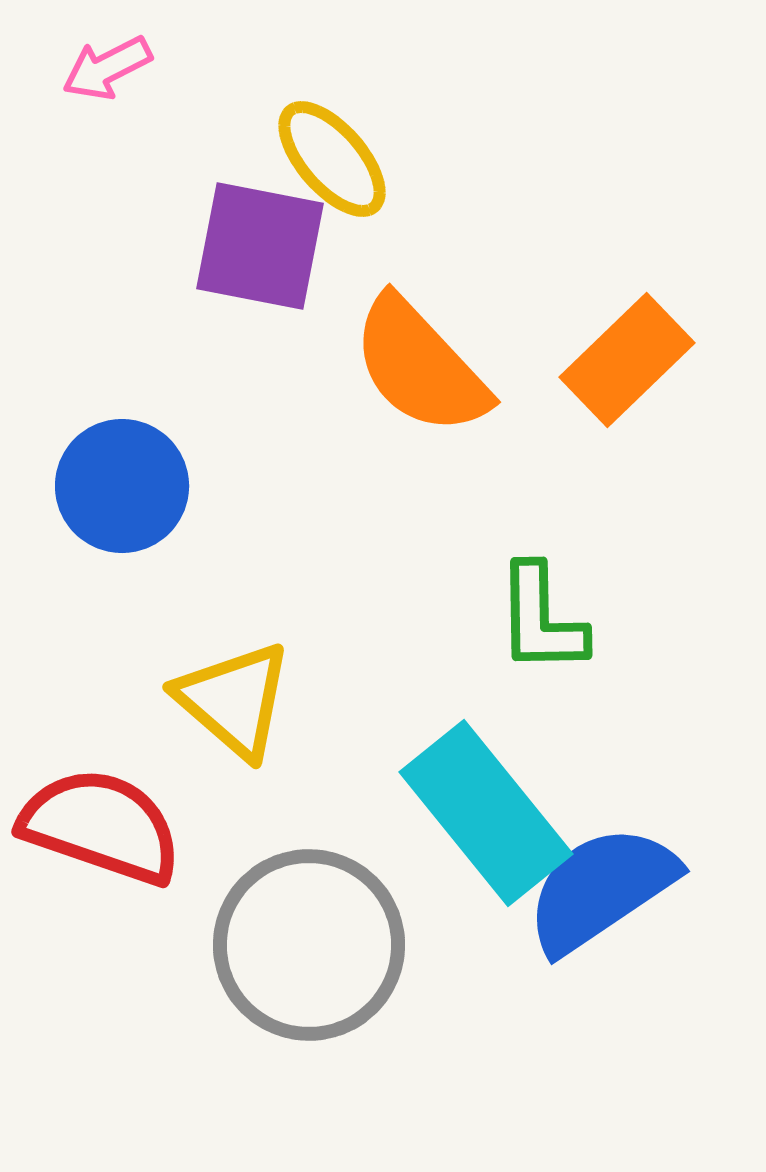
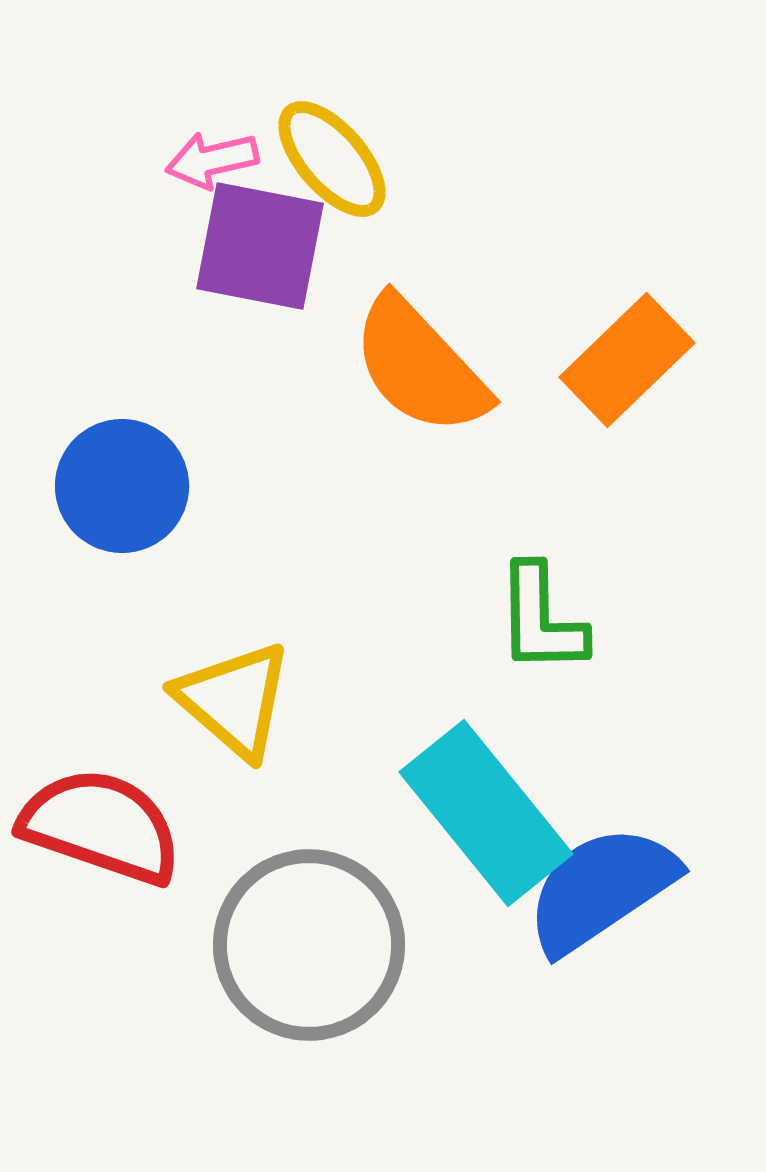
pink arrow: moved 105 px right, 92 px down; rotated 14 degrees clockwise
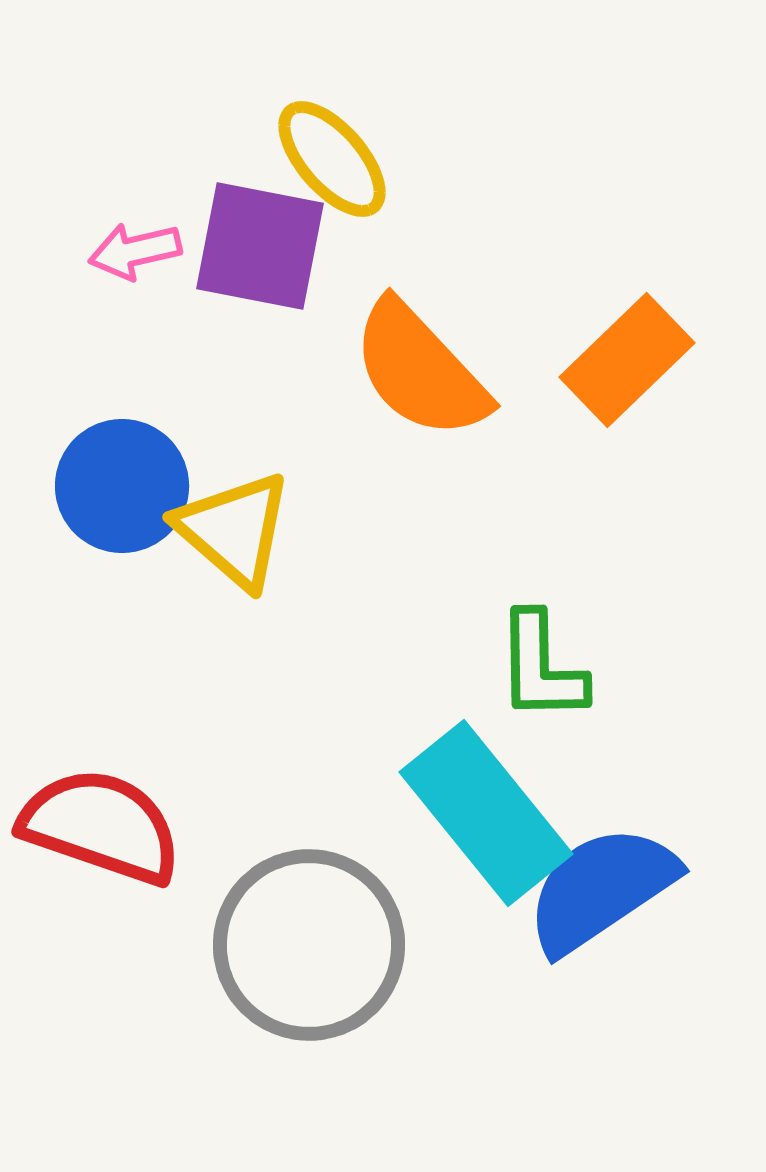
pink arrow: moved 77 px left, 91 px down
orange semicircle: moved 4 px down
green L-shape: moved 48 px down
yellow triangle: moved 170 px up
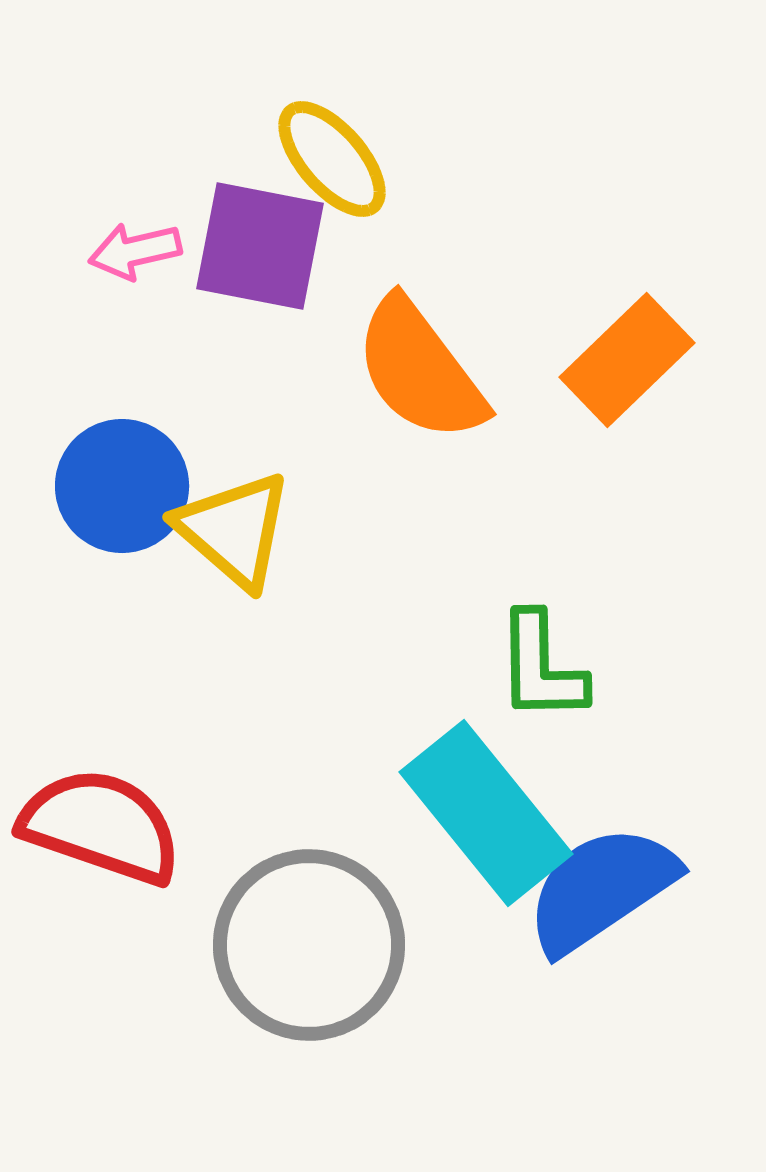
orange semicircle: rotated 6 degrees clockwise
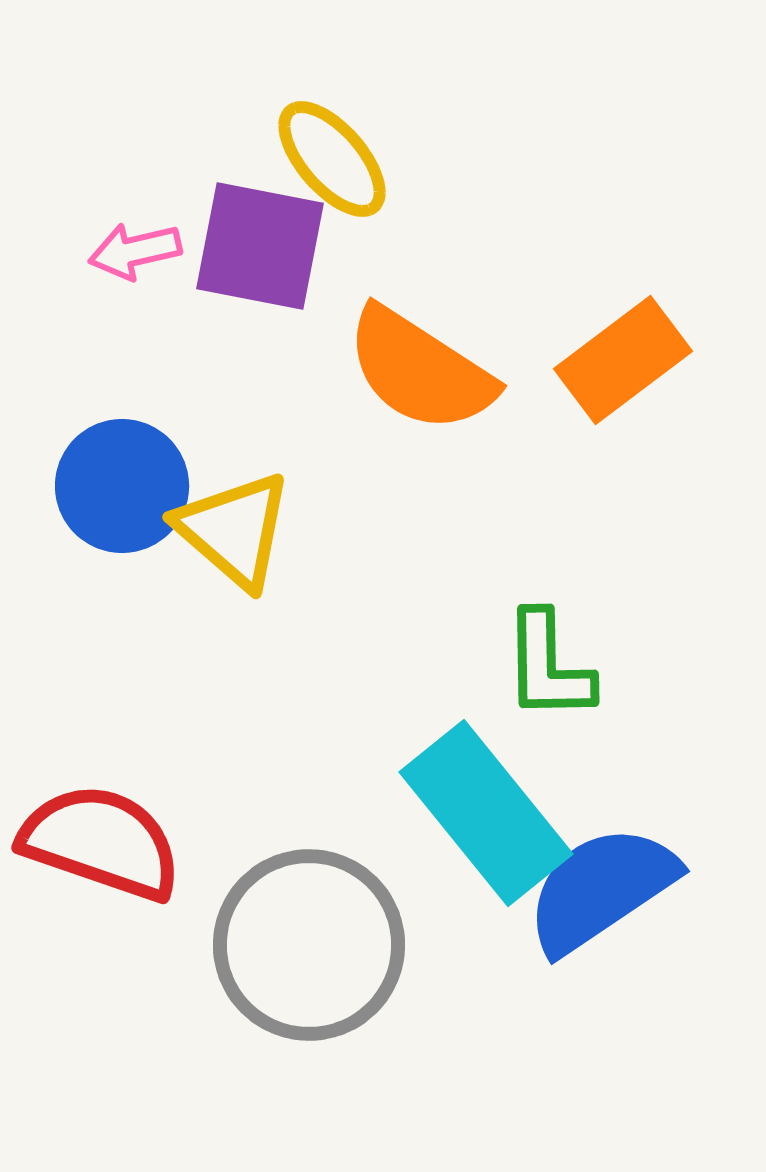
orange rectangle: moved 4 px left; rotated 7 degrees clockwise
orange semicircle: rotated 20 degrees counterclockwise
green L-shape: moved 7 px right, 1 px up
red semicircle: moved 16 px down
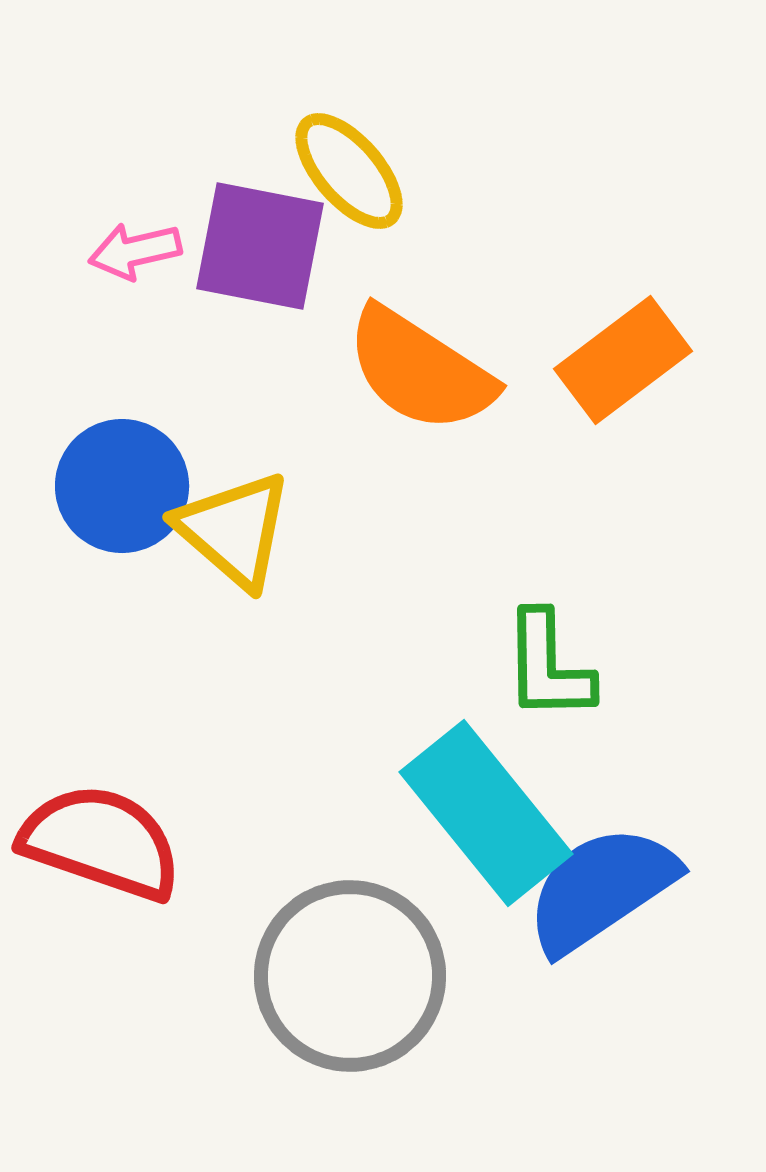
yellow ellipse: moved 17 px right, 12 px down
gray circle: moved 41 px right, 31 px down
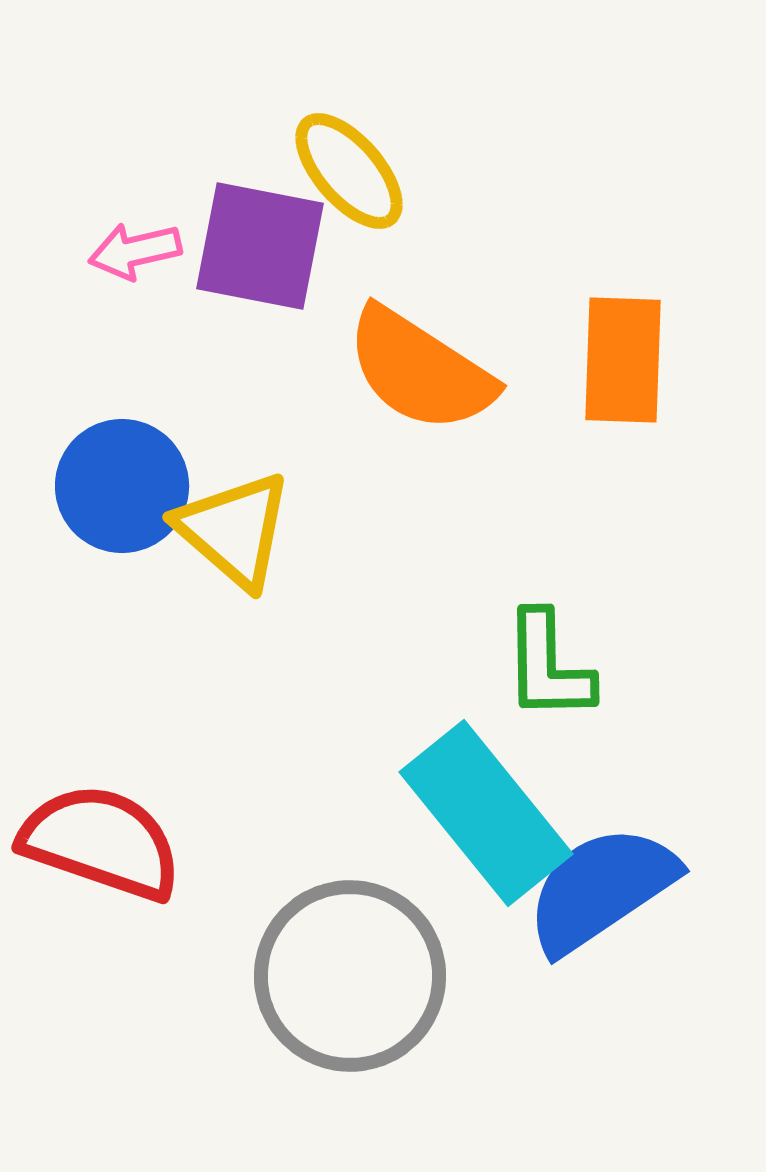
orange rectangle: rotated 51 degrees counterclockwise
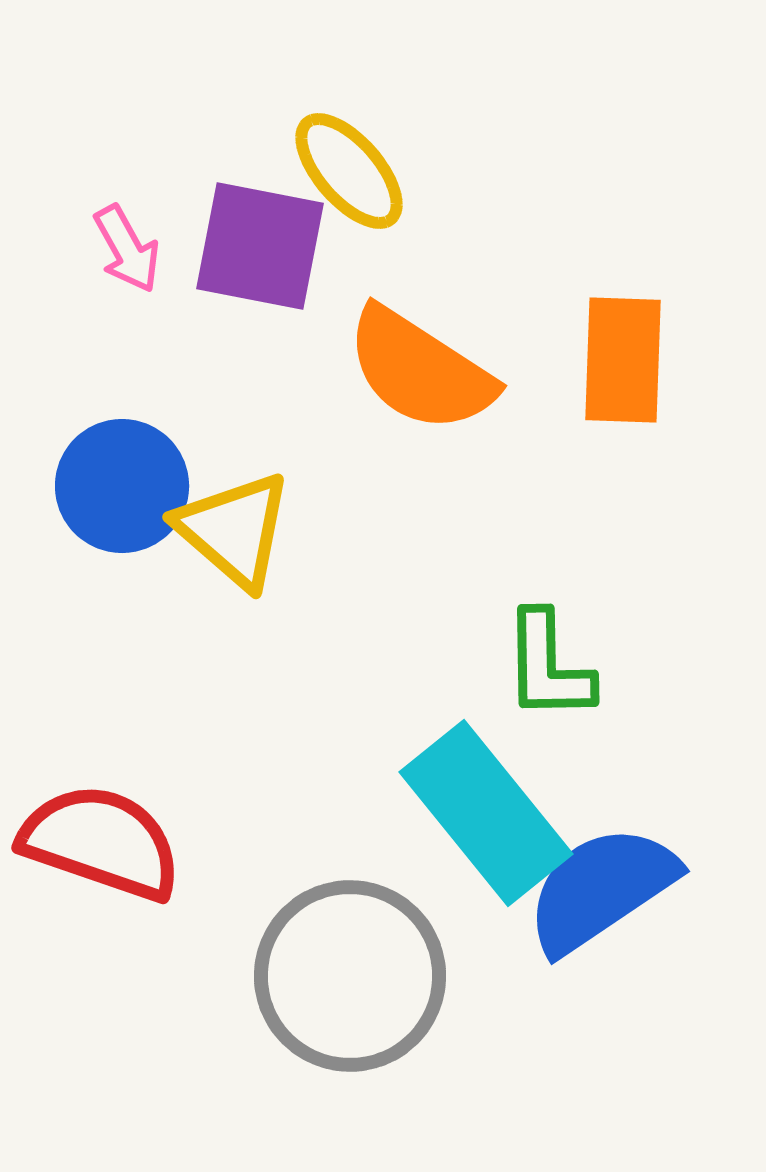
pink arrow: moved 8 px left, 2 px up; rotated 106 degrees counterclockwise
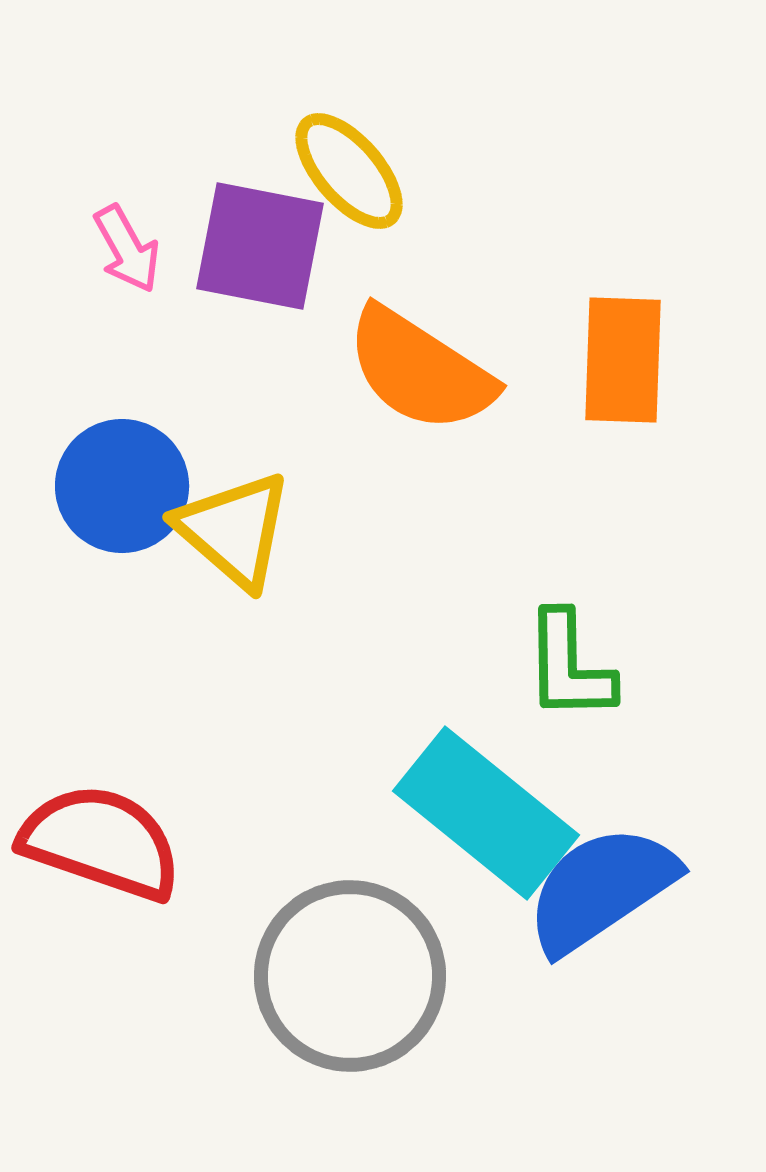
green L-shape: moved 21 px right
cyan rectangle: rotated 12 degrees counterclockwise
